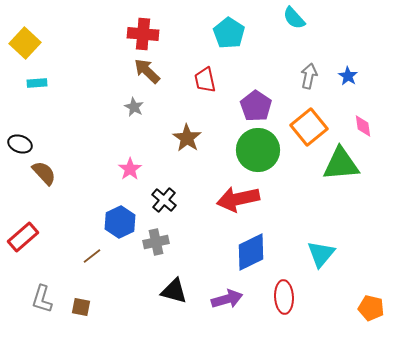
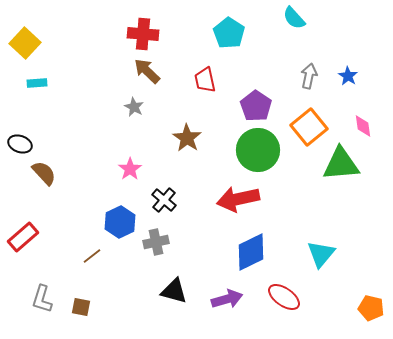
red ellipse: rotated 52 degrees counterclockwise
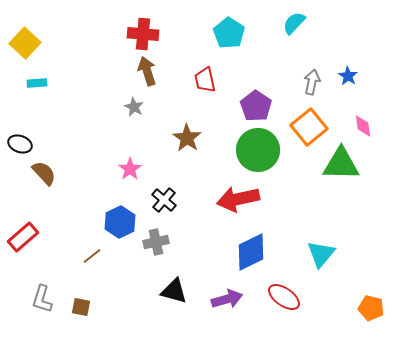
cyan semicircle: moved 5 px down; rotated 85 degrees clockwise
brown arrow: rotated 28 degrees clockwise
gray arrow: moved 3 px right, 6 px down
green triangle: rotated 6 degrees clockwise
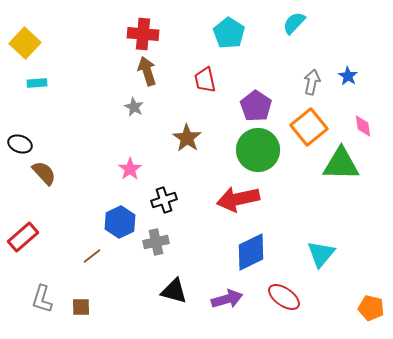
black cross: rotated 30 degrees clockwise
brown square: rotated 12 degrees counterclockwise
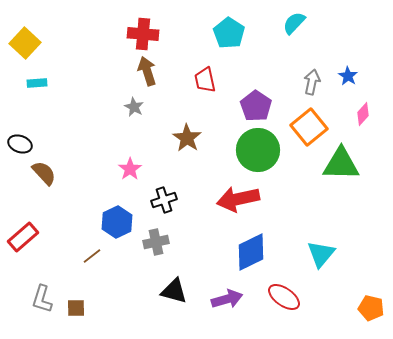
pink diamond: moved 12 px up; rotated 50 degrees clockwise
blue hexagon: moved 3 px left
brown square: moved 5 px left, 1 px down
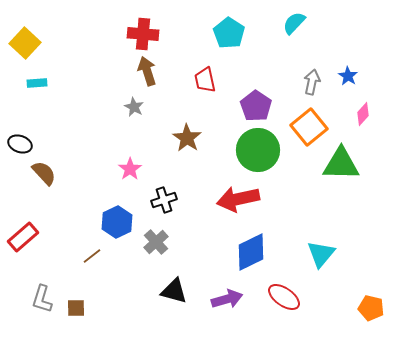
gray cross: rotated 30 degrees counterclockwise
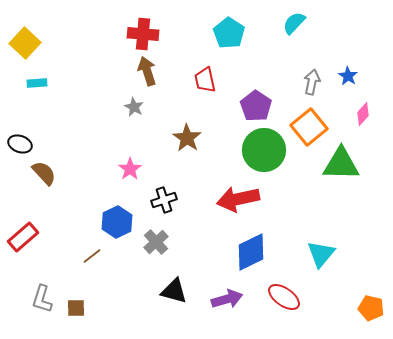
green circle: moved 6 px right
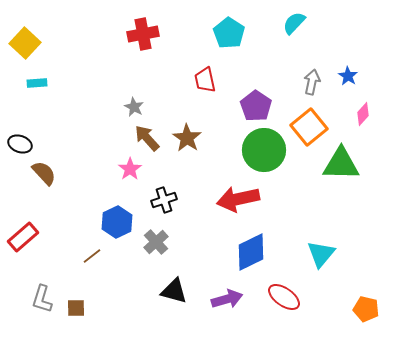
red cross: rotated 16 degrees counterclockwise
brown arrow: moved 67 px down; rotated 24 degrees counterclockwise
orange pentagon: moved 5 px left, 1 px down
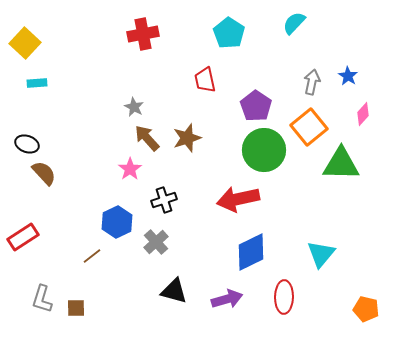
brown star: rotated 20 degrees clockwise
black ellipse: moved 7 px right
red rectangle: rotated 8 degrees clockwise
red ellipse: rotated 56 degrees clockwise
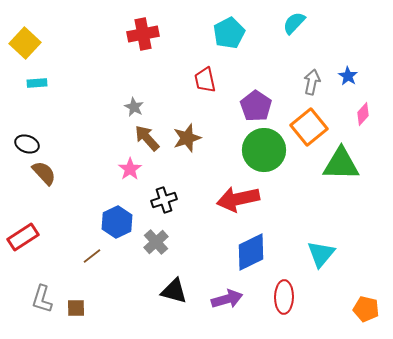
cyan pentagon: rotated 12 degrees clockwise
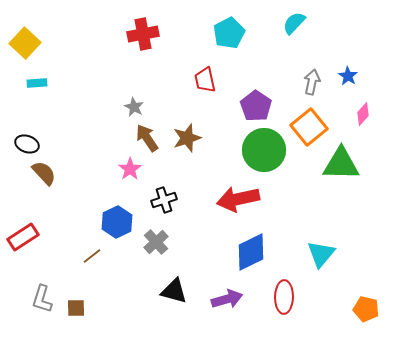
brown arrow: rotated 8 degrees clockwise
